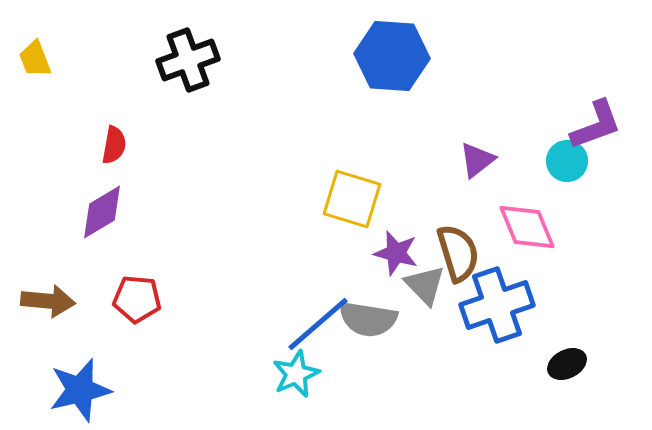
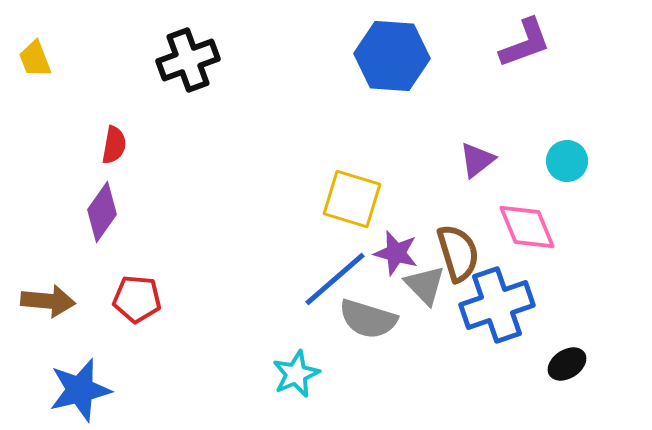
purple L-shape: moved 71 px left, 82 px up
purple diamond: rotated 24 degrees counterclockwise
gray semicircle: rotated 8 degrees clockwise
blue line: moved 17 px right, 45 px up
black ellipse: rotated 6 degrees counterclockwise
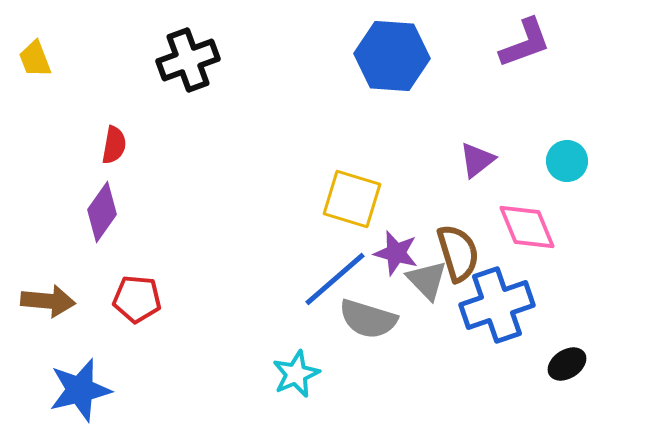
gray triangle: moved 2 px right, 5 px up
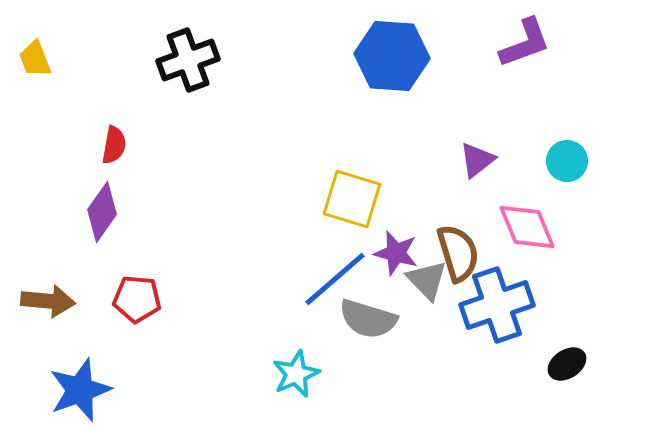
blue star: rotated 6 degrees counterclockwise
